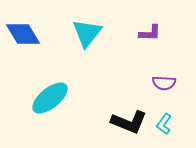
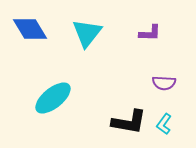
blue diamond: moved 7 px right, 5 px up
cyan ellipse: moved 3 px right
black L-shape: rotated 12 degrees counterclockwise
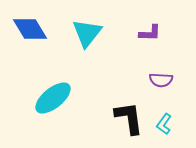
purple semicircle: moved 3 px left, 3 px up
black L-shape: moved 4 px up; rotated 108 degrees counterclockwise
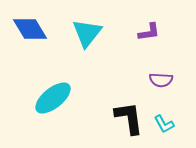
purple L-shape: moved 1 px left, 1 px up; rotated 10 degrees counterclockwise
cyan L-shape: rotated 65 degrees counterclockwise
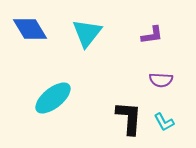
purple L-shape: moved 3 px right, 3 px down
black L-shape: rotated 12 degrees clockwise
cyan L-shape: moved 2 px up
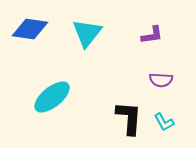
blue diamond: rotated 51 degrees counterclockwise
cyan ellipse: moved 1 px left, 1 px up
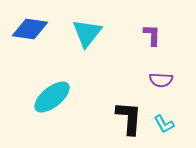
purple L-shape: rotated 80 degrees counterclockwise
cyan L-shape: moved 2 px down
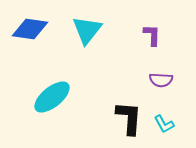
cyan triangle: moved 3 px up
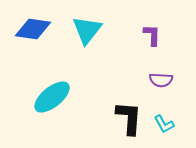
blue diamond: moved 3 px right
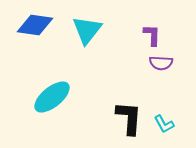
blue diamond: moved 2 px right, 4 px up
purple semicircle: moved 17 px up
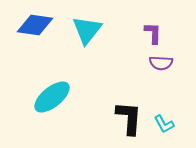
purple L-shape: moved 1 px right, 2 px up
